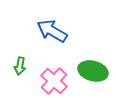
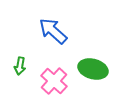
blue arrow: moved 1 px right; rotated 12 degrees clockwise
green ellipse: moved 2 px up
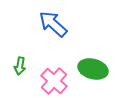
blue arrow: moved 7 px up
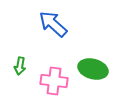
pink cross: rotated 36 degrees counterclockwise
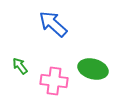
green arrow: rotated 132 degrees clockwise
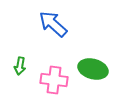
green arrow: rotated 132 degrees counterclockwise
pink cross: moved 1 px up
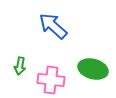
blue arrow: moved 2 px down
pink cross: moved 3 px left
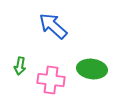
green ellipse: moved 1 px left; rotated 8 degrees counterclockwise
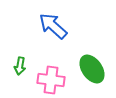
green ellipse: rotated 48 degrees clockwise
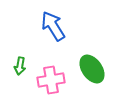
blue arrow: rotated 16 degrees clockwise
pink cross: rotated 16 degrees counterclockwise
